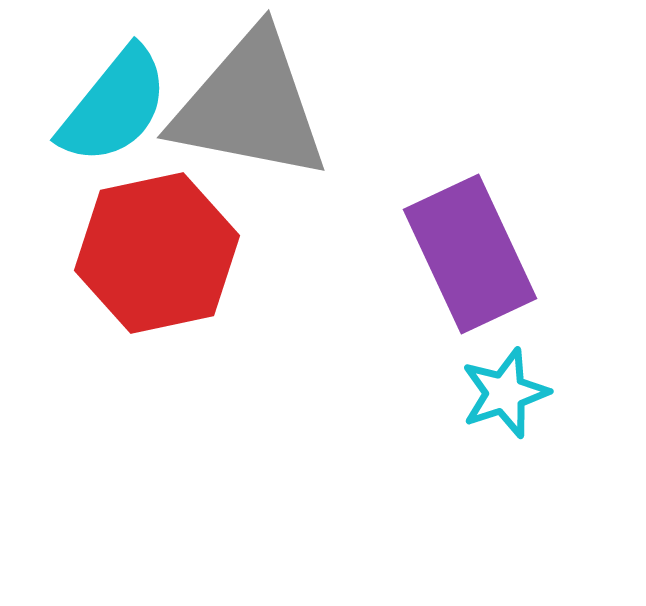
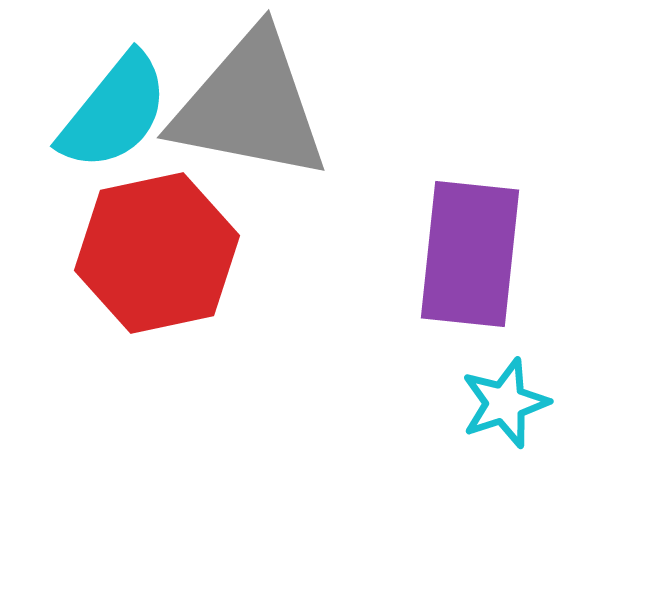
cyan semicircle: moved 6 px down
purple rectangle: rotated 31 degrees clockwise
cyan star: moved 10 px down
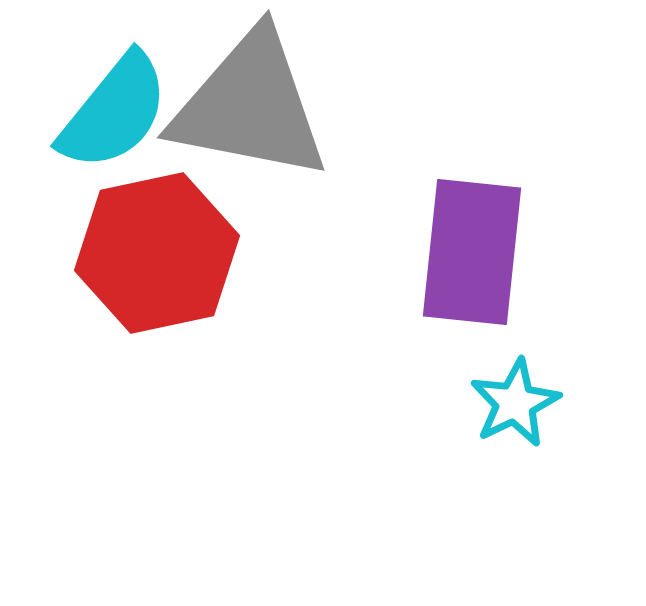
purple rectangle: moved 2 px right, 2 px up
cyan star: moved 10 px right; rotated 8 degrees counterclockwise
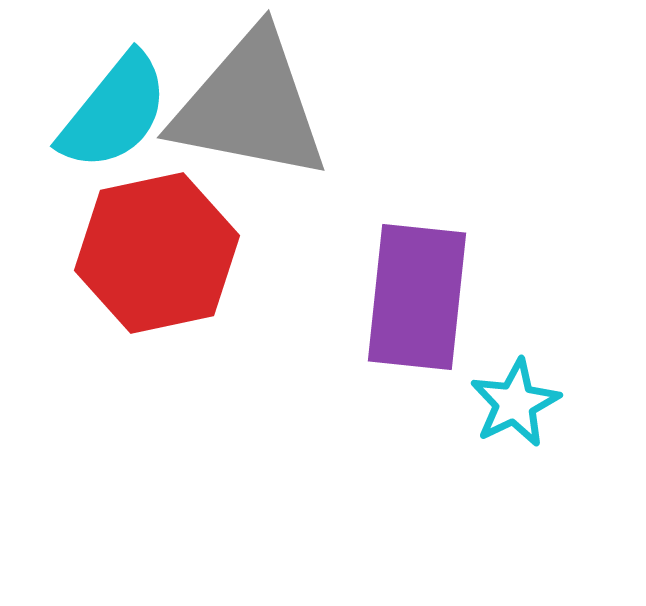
purple rectangle: moved 55 px left, 45 px down
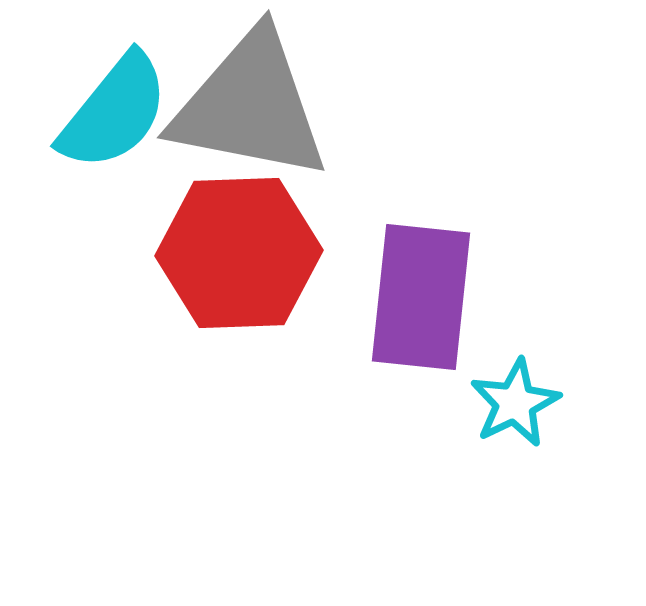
red hexagon: moved 82 px right; rotated 10 degrees clockwise
purple rectangle: moved 4 px right
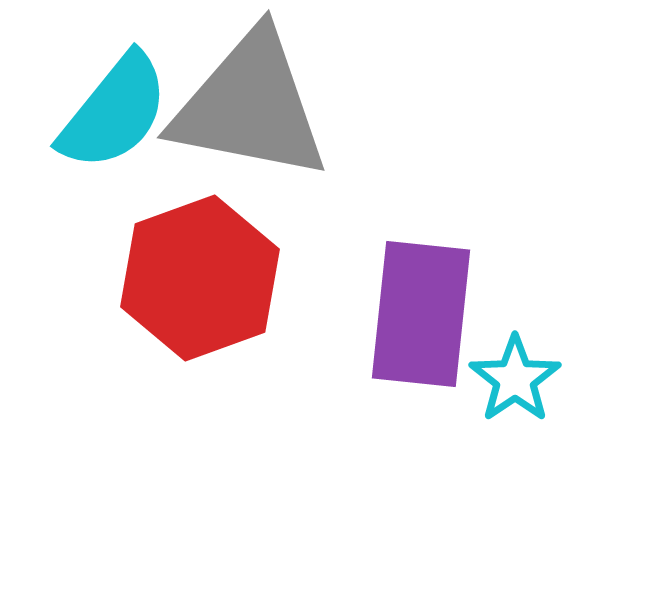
red hexagon: moved 39 px left, 25 px down; rotated 18 degrees counterclockwise
purple rectangle: moved 17 px down
cyan star: moved 24 px up; rotated 8 degrees counterclockwise
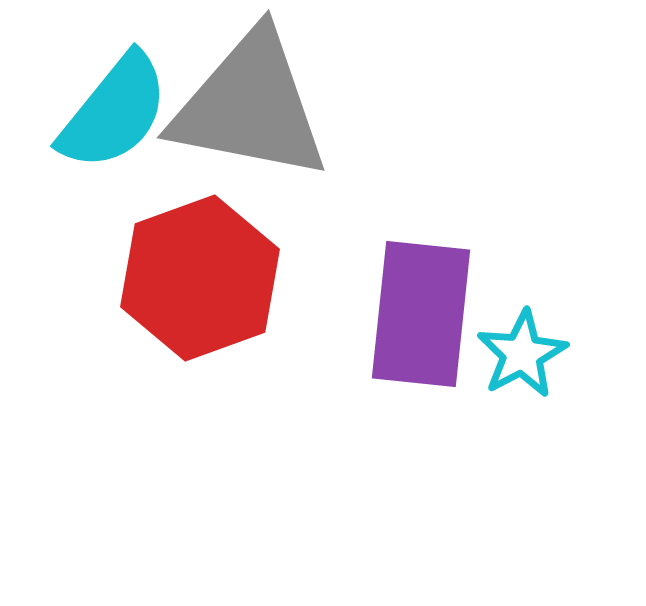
cyan star: moved 7 px right, 25 px up; rotated 6 degrees clockwise
